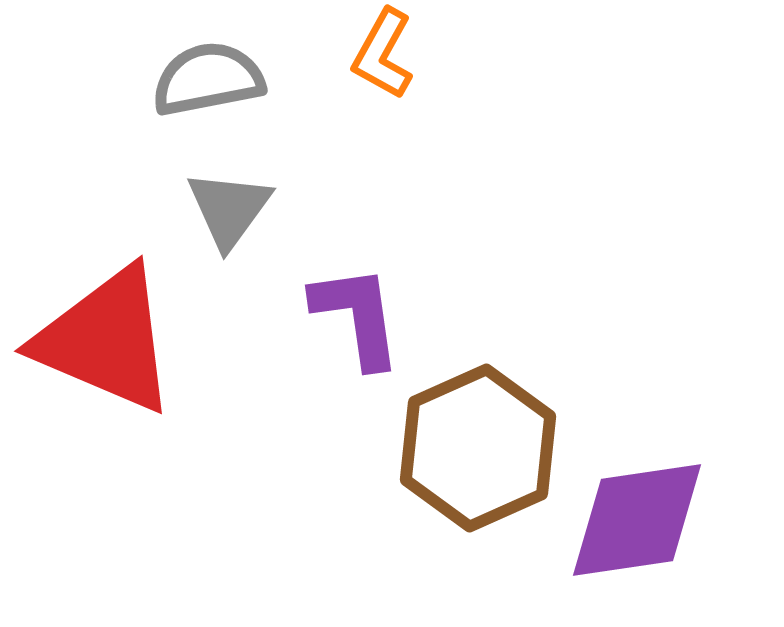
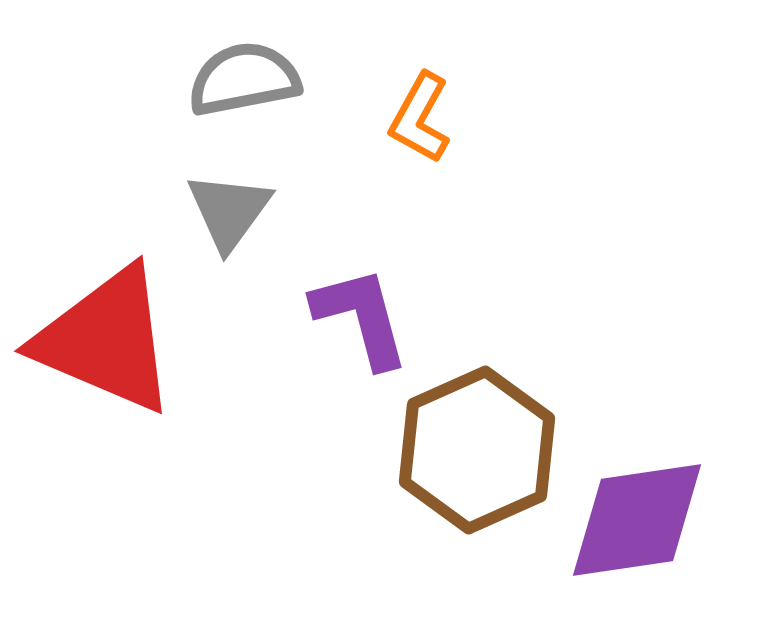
orange L-shape: moved 37 px right, 64 px down
gray semicircle: moved 36 px right
gray triangle: moved 2 px down
purple L-shape: moved 4 px right, 1 px down; rotated 7 degrees counterclockwise
brown hexagon: moved 1 px left, 2 px down
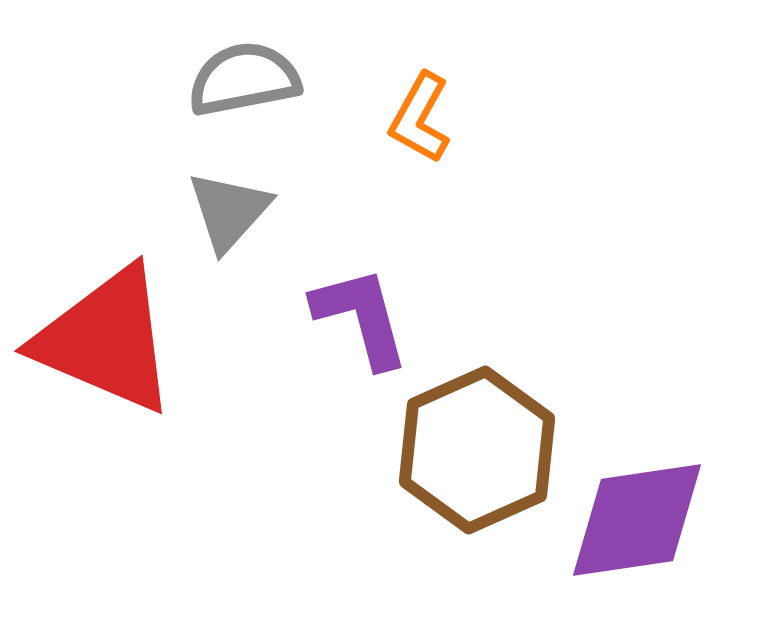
gray triangle: rotated 6 degrees clockwise
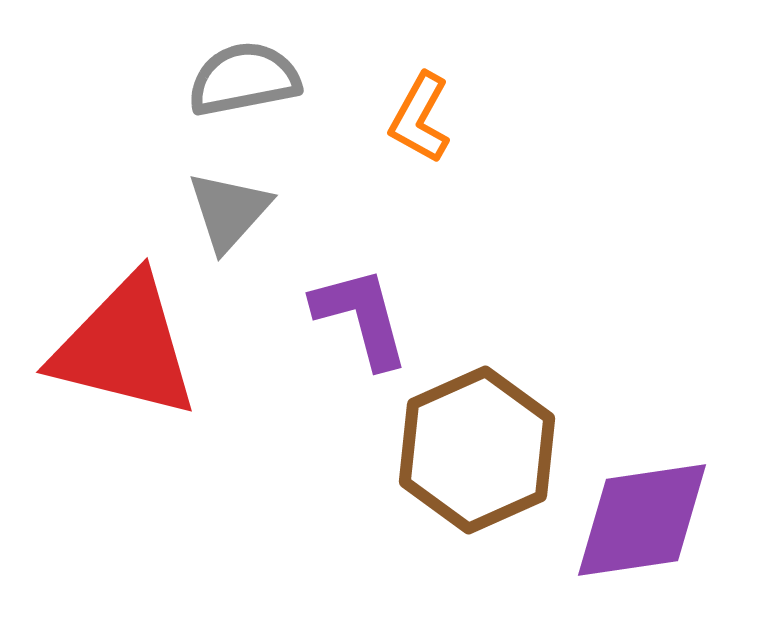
red triangle: moved 19 px right, 7 px down; rotated 9 degrees counterclockwise
purple diamond: moved 5 px right
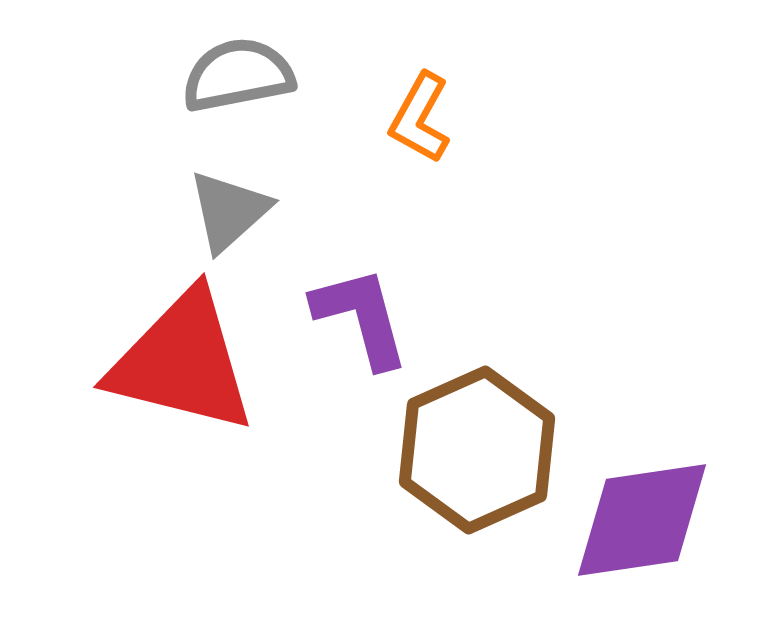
gray semicircle: moved 6 px left, 4 px up
gray triangle: rotated 6 degrees clockwise
red triangle: moved 57 px right, 15 px down
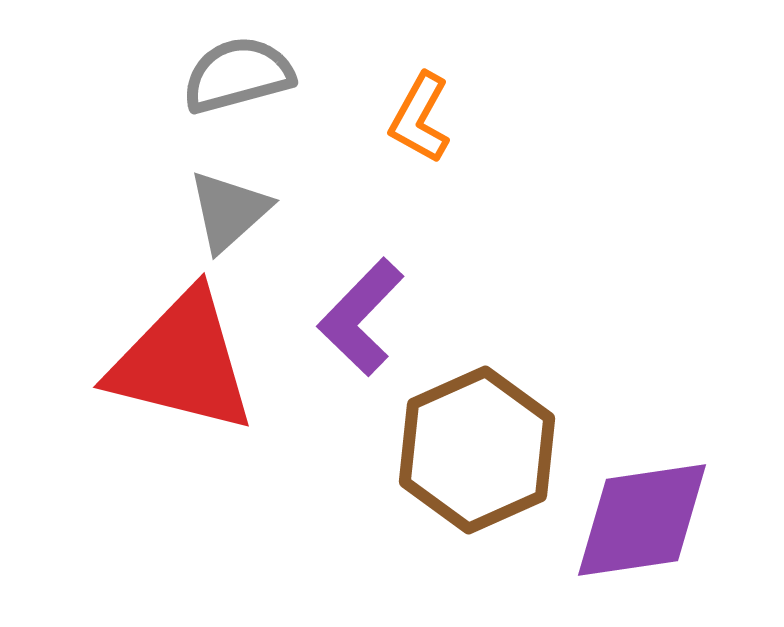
gray semicircle: rotated 4 degrees counterclockwise
purple L-shape: rotated 121 degrees counterclockwise
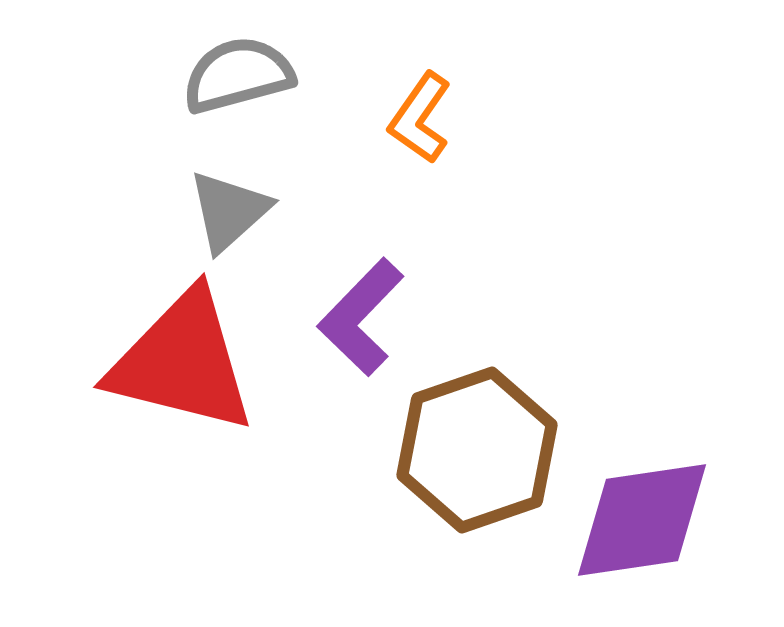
orange L-shape: rotated 6 degrees clockwise
brown hexagon: rotated 5 degrees clockwise
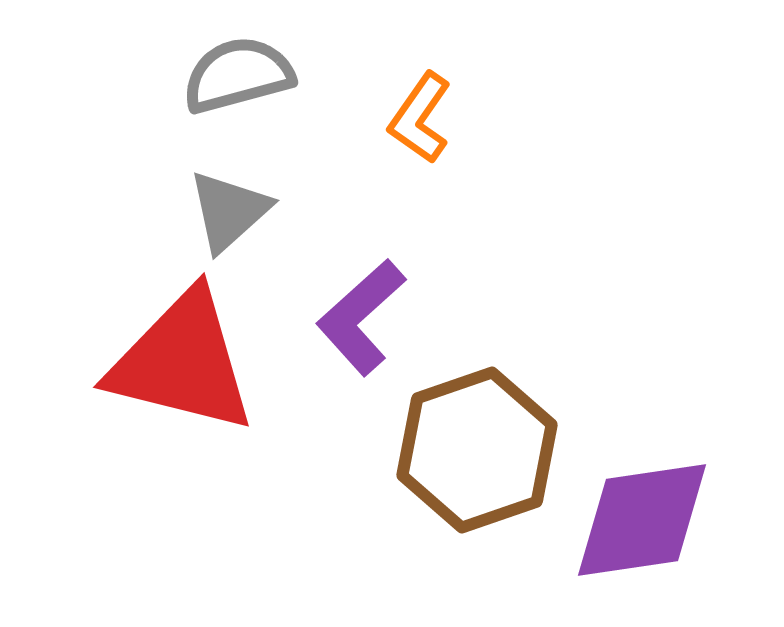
purple L-shape: rotated 4 degrees clockwise
